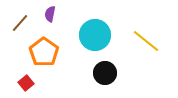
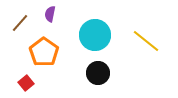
black circle: moved 7 px left
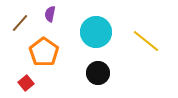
cyan circle: moved 1 px right, 3 px up
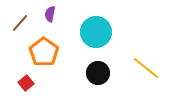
yellow line: moved 27 px down
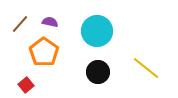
purple semicircle: moved 8 px down; rotated 91 degrees clockwise
brown line: moved 1 px down
cyan circle: moved 1 px right, 1 px up
black circle: moved 1 px up
red square: moved 2 px down
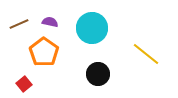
brown line: moved 1 px left; rotated 24 degrees clockwise
cyan circle: moved 5 px left, 3 px up
yellow line: moved 14 px up
black circle: moved 2 px down
red square: moved 2 px left, 1 px up
